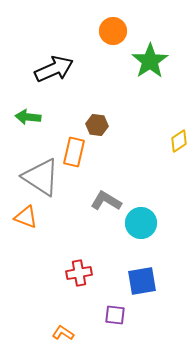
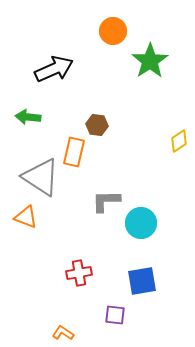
gray L-shape: rotated 32 degrees counterclockwise
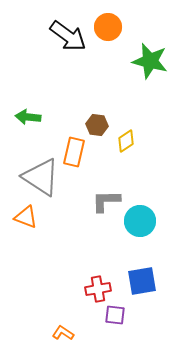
orange circle: moved 5 px left, 4 px up
green star: rotated 24 degrees counterclockwise
black arrow: moved 14 px right, 33 px up; rotated 60 degrees clockwise
yellow diamond: moved 53 px left
cyan circle: moved 1 px left, 2 px up
red cross: moved 19 px right, 16 px down
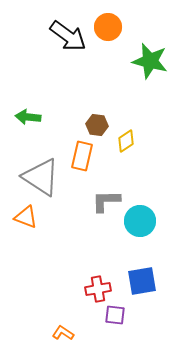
orange rectangle: moved 8 px right, 4 px down
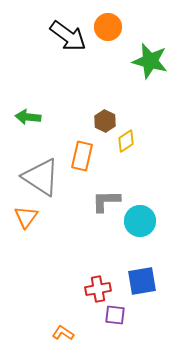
brown hexagon: moved 8 px right, 4 px up; rotated 20 degrees clockwise
orange triangle: rotated 45 degrees clockwise
